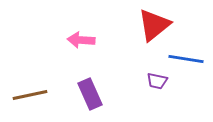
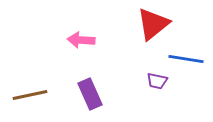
red triangle: moved 1 px left, 1 px up
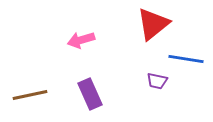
pink arrow: rotated 20 degrees counterclockwise
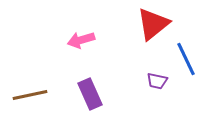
blue line: rotated 56 degrees clockwise
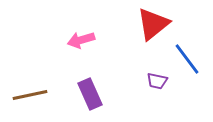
blue line: moved 1 px right; rotated 12 degrees counterclockwise
